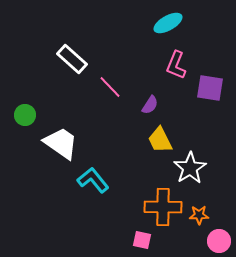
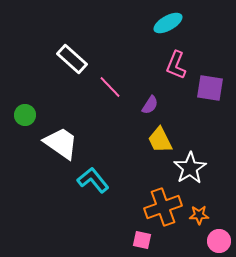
orange cross: rotated 21 degrees counterclockwise
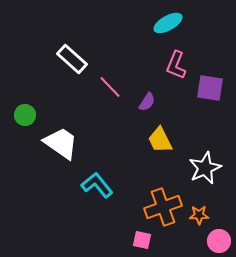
purple semicircle: moved 3 px left, 3 px up
white star: moved 15 px right; rotated 8 degrees clockwise
cyan L-shape: moved 4 px right, 5 px down
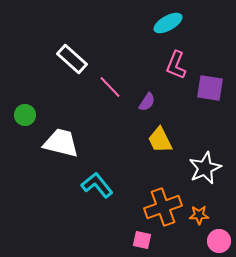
white trapezoid: rotated 21 degrees counterclockwise
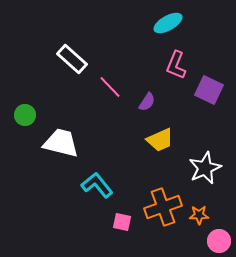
purple square: moved 1 px left, 2 px down; rotated 16 degrees clockwise
yellow trapezoid: rotated 88 degrees counterclockwise
pink square: moved 20 px left, 18 px up
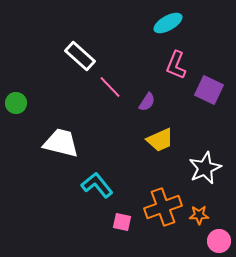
white rectangle: moved 8 px right, 3 px up
green circle: moved 9 px left, 12 px up
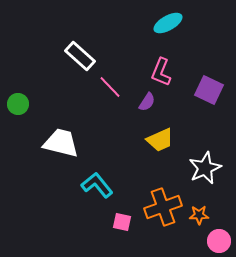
pink L-shape: moved 15 px left, 7 px down
green circle: moved 2 px right, 1 px down
